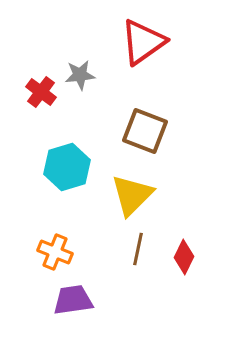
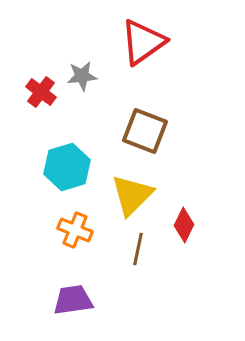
gray star: moved 2 px right, 1 px down
orange cross: moved 20 px right, 22 px up
red diamond: moved 32 px up
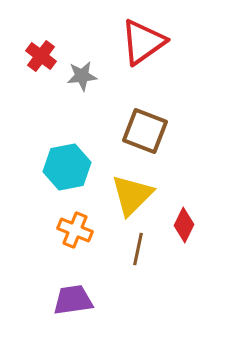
red cross: moved 36 px up
cyan hexagon: rotated 6 degrees clockwise
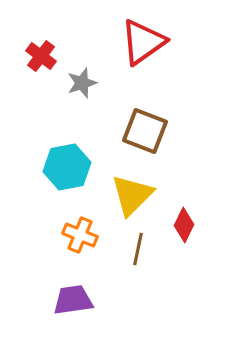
gray star: moved 7 px down; rotated 12 degrees counterclockwise
orange cross: moved 5 px right, 5 px down
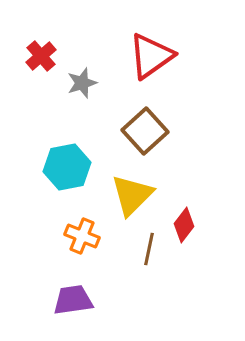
red triangle: moved 8 px right, 14 px down
red cross: rotated 12 degrees clockwise
brown square: rotated 27 degrees clockwise
red diamond: rotated 12 degrees clockwise
orange cross: moved 2 px right, 1 px down
brown line: moved 11 px right
